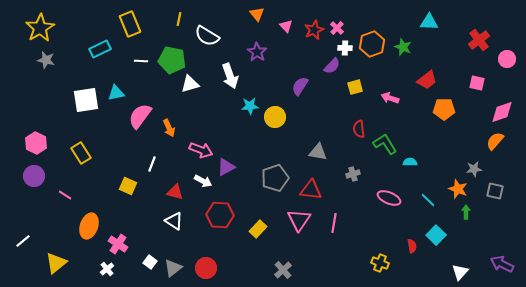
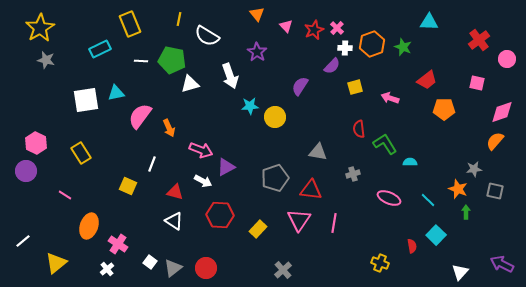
purple circle at (34, 176): moved 8 px left, 5 px up
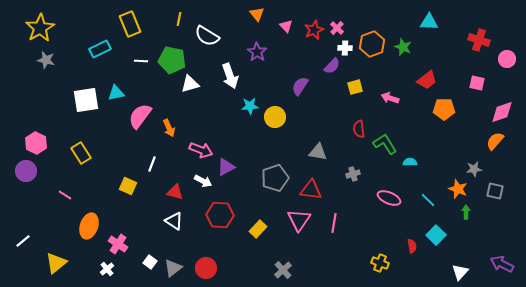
red cross at (479, 40): rotated 35 degrees counterclockwise
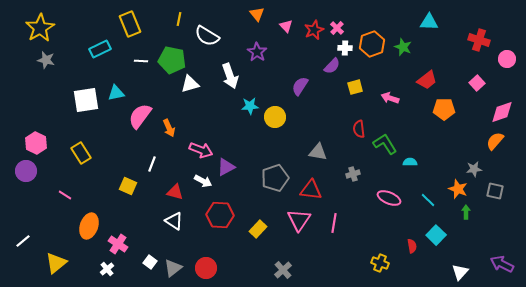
pink square at (477, 83): rotated 35 degrees clockwise
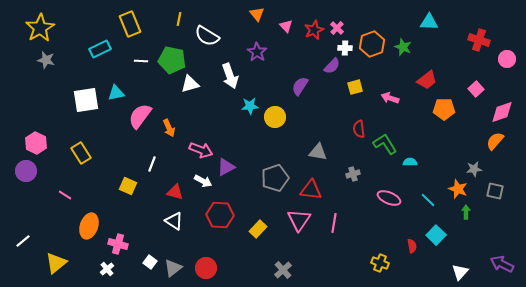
pink square at (477, 83): moved 1 px left, 6 px down
pink cross at (118, 244): rotated 18 degrees counterclockwise
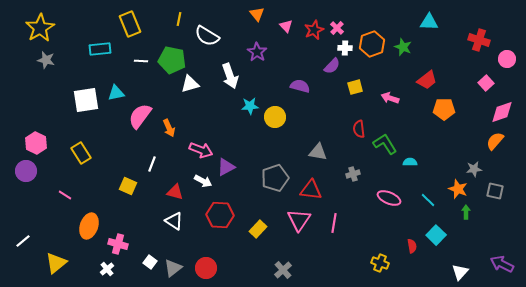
cyan rectangle at (100, 49): rotated 20 degrees clockwise
purple semicircle at (300, 86): rotated 72 degrees clockwise
pink square at (476, 89): moved 10 px right, 6 px up
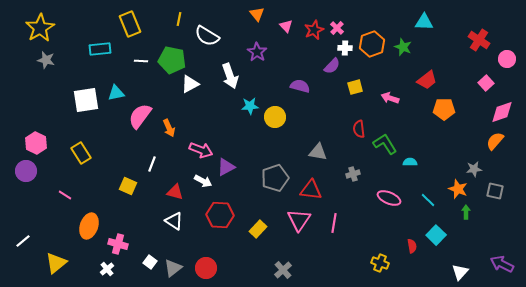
cyan triangle at (429, 22): moved 5 px left
red cross at (479, 40): rotated 15 degrees clockwise
white triangle at (190, 84): rotated 12 degrees counterclockwise
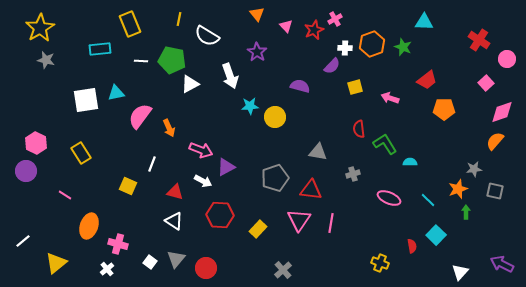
pink cross at (337, 28): moved 2 px left, 9 px up; rotated 16 degrees clockwise
orange star at (458, 189): rotated 30 degrees clockwise
pink line at (334, 223): moved 3 px left
gray triangle at (173, 268): moved 3 px right, 9 px up; rotated 12 degrees counterclockwise
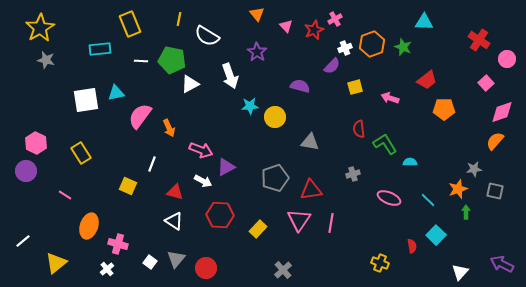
white cross at (345, 48): rotated 24 degrees counterclockwise
gray triangle at (318, 152): moved 8 px left, 10 px up
red triangle at (311, 190): rotated 15 degrees counterclockwise
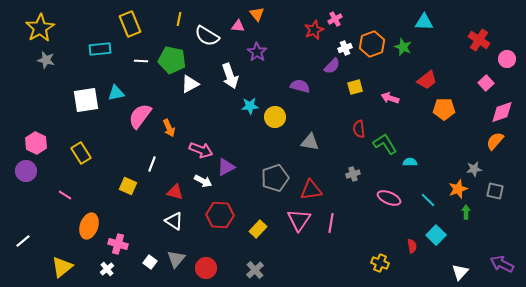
pink triangle at (286, 26): moved 48 px left; rotated 40 degrees counterclockwise
yellow triangle at (56, 263): moved 6 px right, 4 px down
gray cross at (283, 270): moved 28 px left
